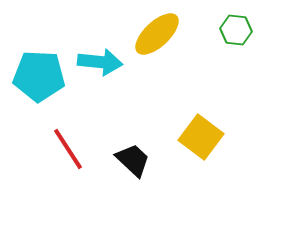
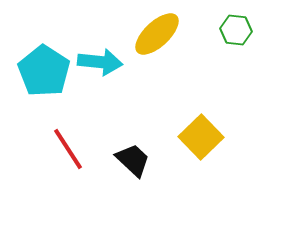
cyan pentagon: moved 5 px right, 5 px up; rotated 30 degrees clockwise
yellow square: rotated 9 degrees clockwise
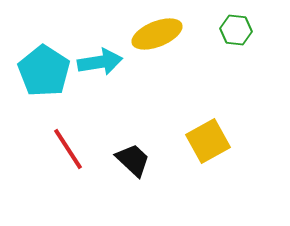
yellow ellipse: rotated 21 degrees clockwise
cyan arrow: rotated 15 degrees counterclockwise
yellow square: moved 7 px right, 4 px down; rotated 15 degrees clockwise
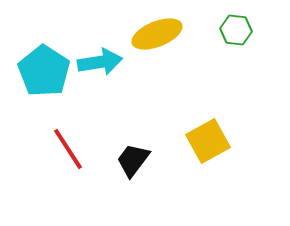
black trapezoid: rotated 96 degrees counterclockwise
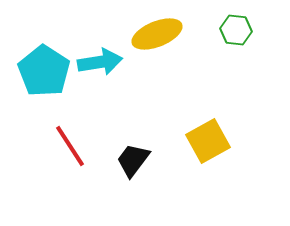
red line: moved 2 px right, 3 px up
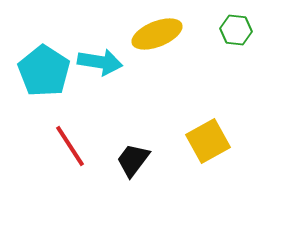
cyan arrow: rotated 18 degrees clockwise
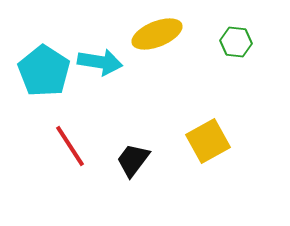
green hexagon: moved 12 px down
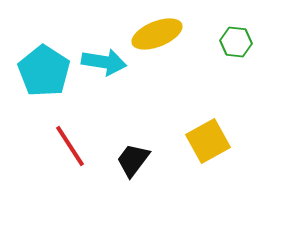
cyan arrow: moved 4 px right
